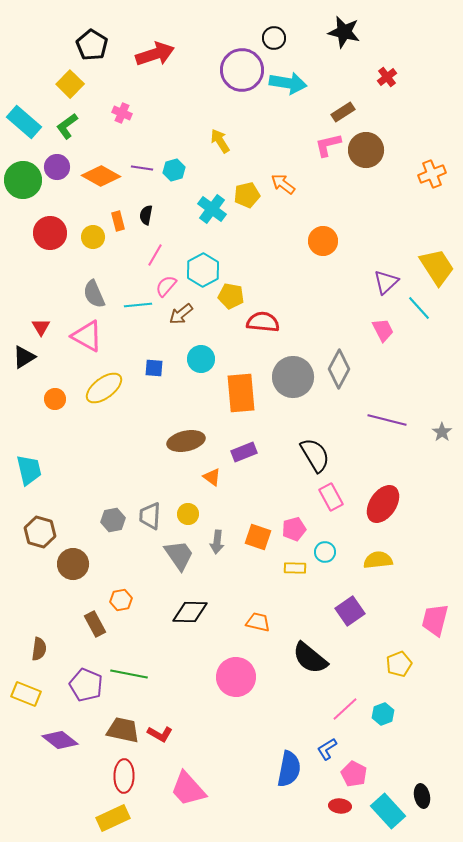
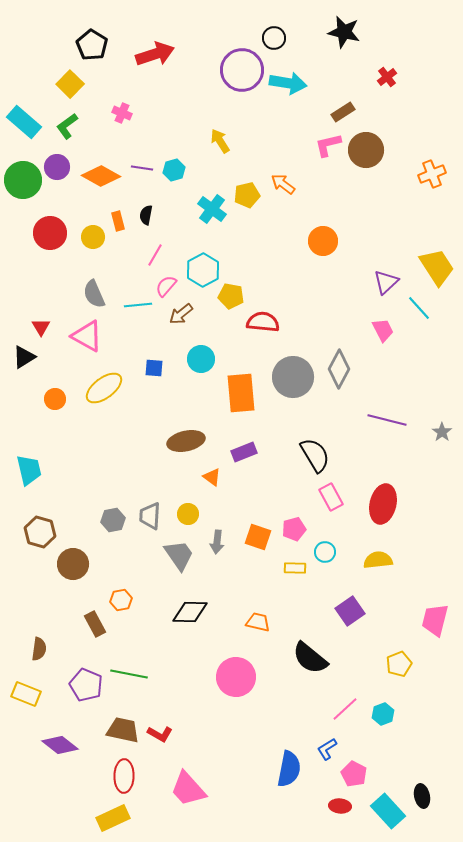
red ellipse at (383, 504): rotated 21 degrees counterclockwise
purple diamond at (60, 740): moved 5 px down
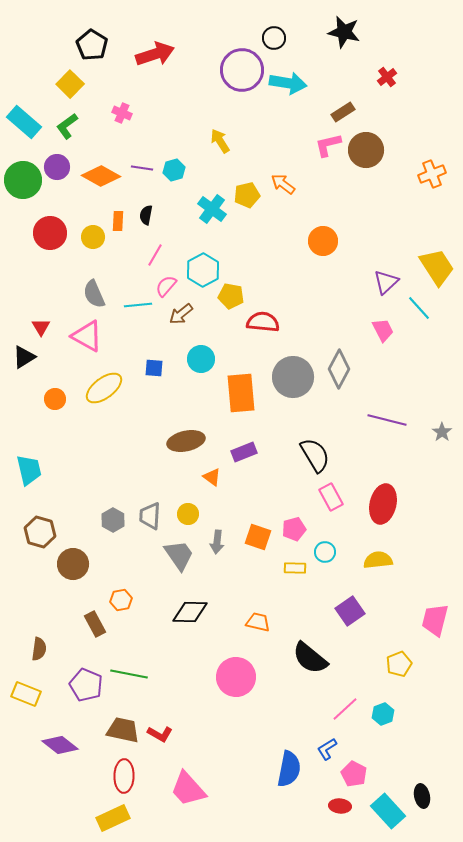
orange rectangle at (118, 221): rotated 18 degrees clockwise
gray hexagon at (113, 520): rotated 20 degrees counterclockwise
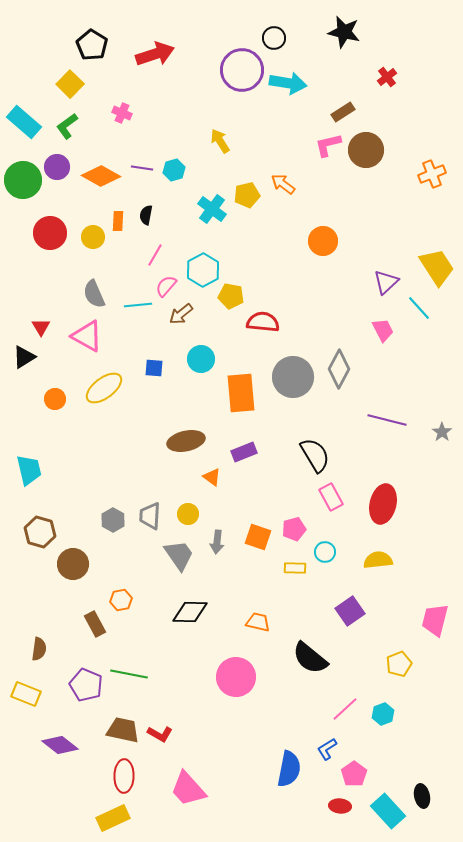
pink pentagon at (354, 774): rotated 10 degrees clockwise
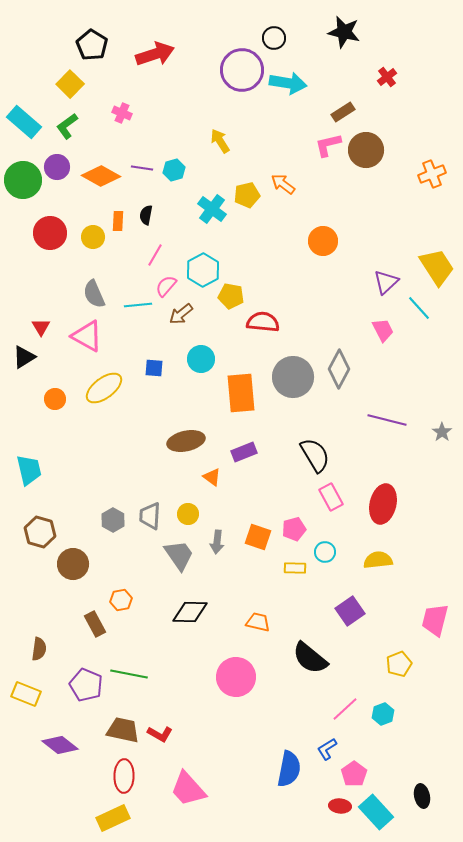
cyan rectangle at (388, 811): moved 12 px left, 1 px down
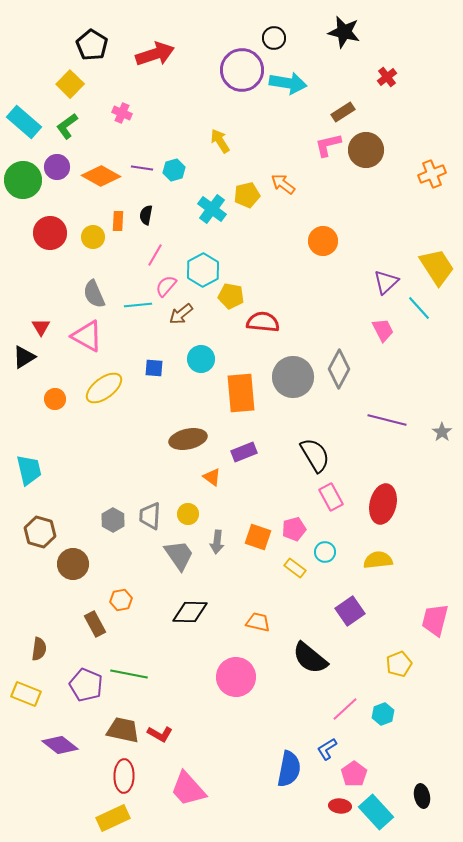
brown ellipse at (186, 441): moved 2 px right, 2 px up
yellow rectangle at (295, 568): rotated 35 degrees clockwise
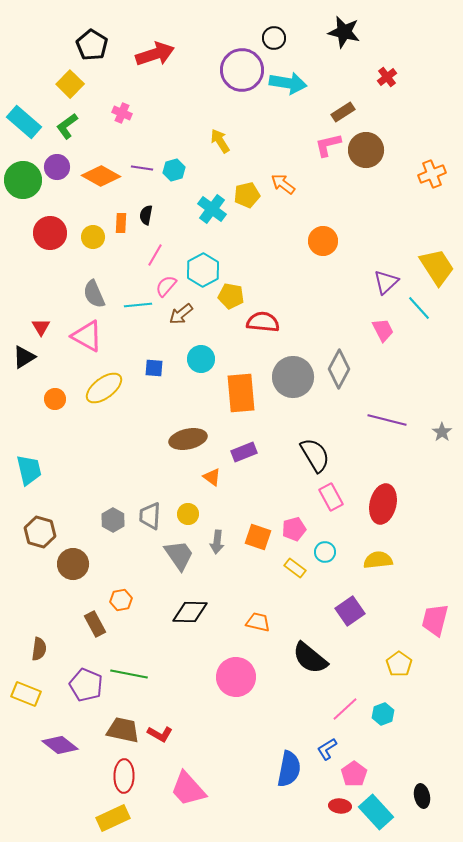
orange rectangle at (118, 221): moved 3 px right, 2 px down
yellow pentagon at (399, 664): rotated 15 degrees counterclockwise
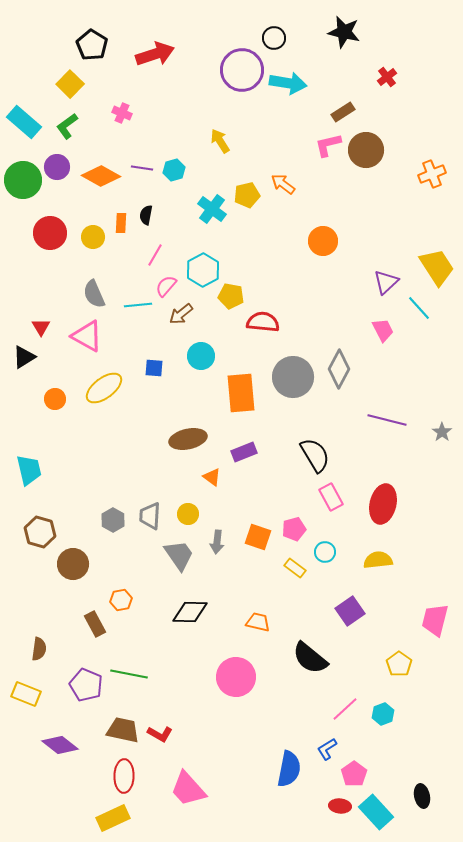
cyan circle at (201, 359): moved 3 px up
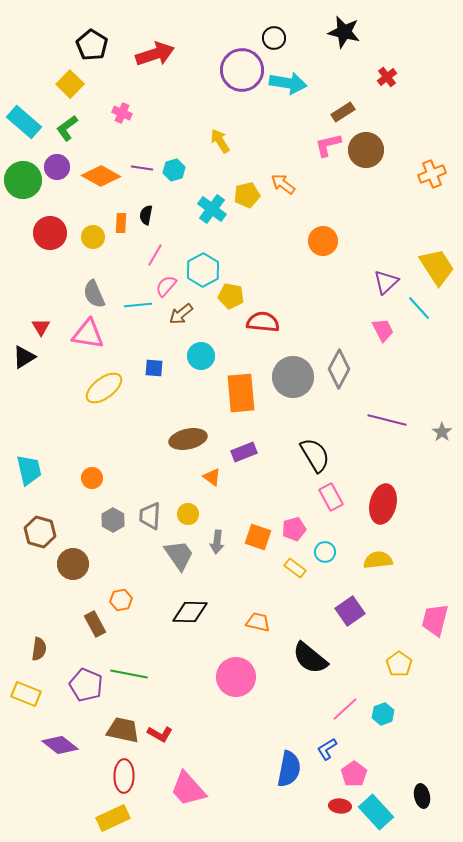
green L-shape at (67, 126): moved 2 px down
pink triangle at (87, 336): moved 1 px right, 2 px up; rotated 20 degrees counterclockwise
orange circle at (55, 399): moved 37 px right, 79 px down
